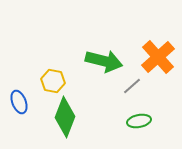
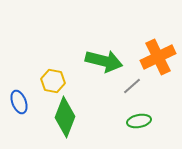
orange cross: rotated 16 degrees clockwise
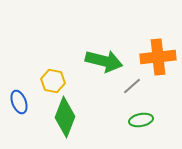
orange cross: rotated 20 degrees clockwise
green ellipse: moved 2 px right, 1 px up
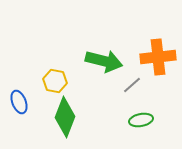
yellow hexagon: moved 2 px right
gray line: moved 1 px up
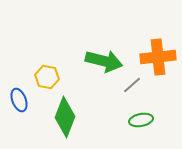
yellow hexagon: moved 8 px left, 4 px up
blue ellipse: moved 2 px up
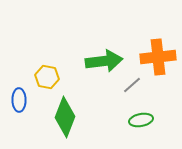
green arrow: rotated 21 degrees counterclockwise
blue ellipse: rotated 20 degrees clockwise
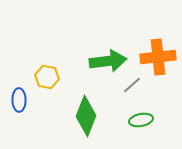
green arrow: moved 4 px right
green diamond: moved 21 px right, 1 px up
